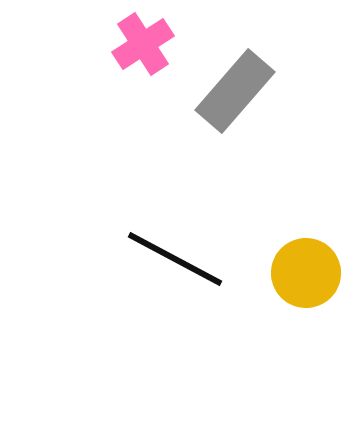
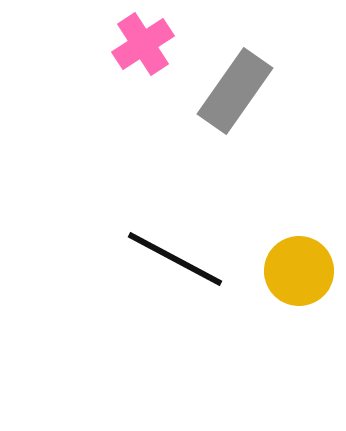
gray rectangle: rotated 6 degrees counterclockwise
yellow circle: moved 7 px left, 2 px up
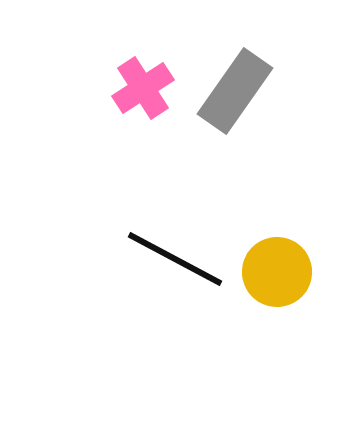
pink cross: moved 44 px down
yellow circle: moved 22 px left, 1 px down
